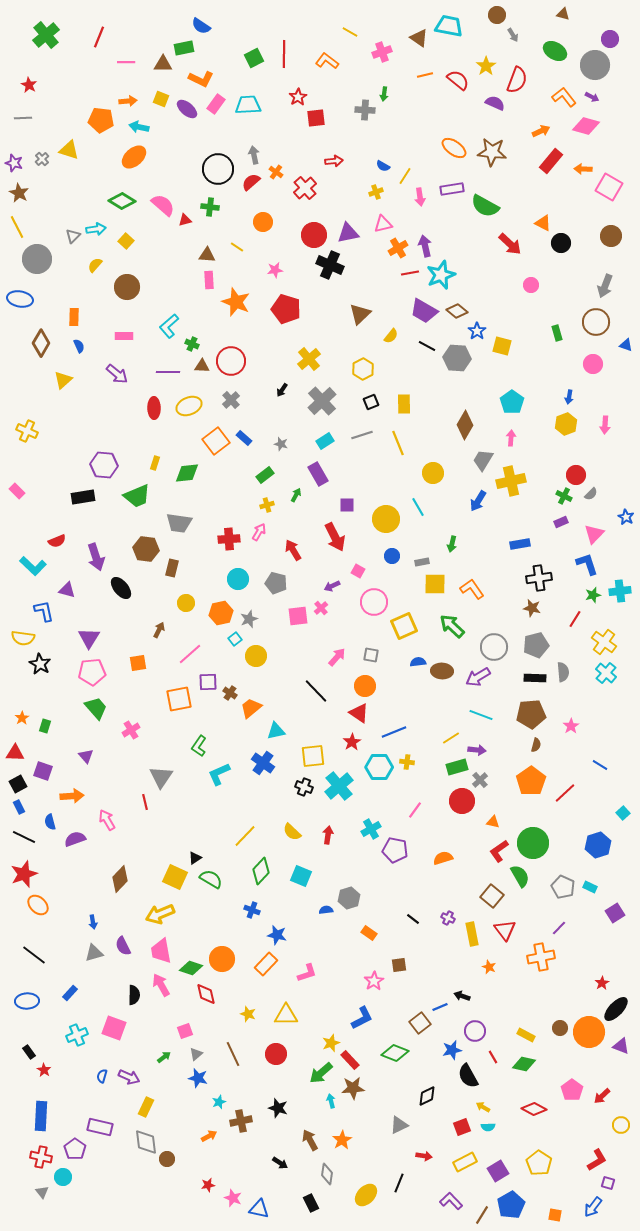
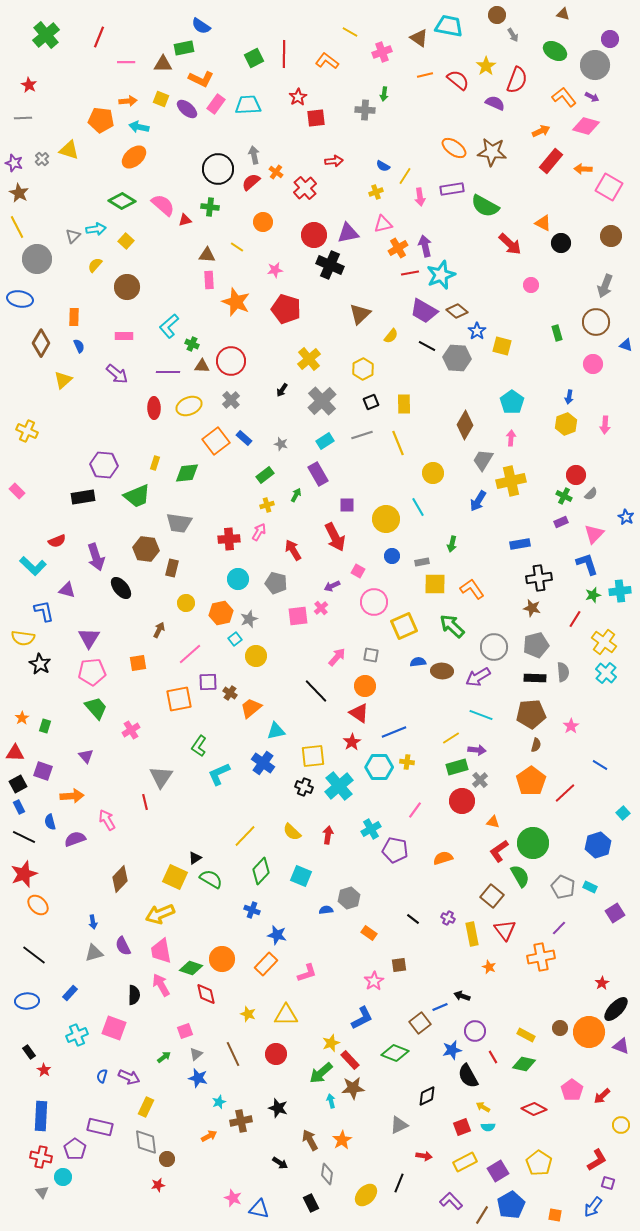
red star at (208, 1185): moved 50 px left
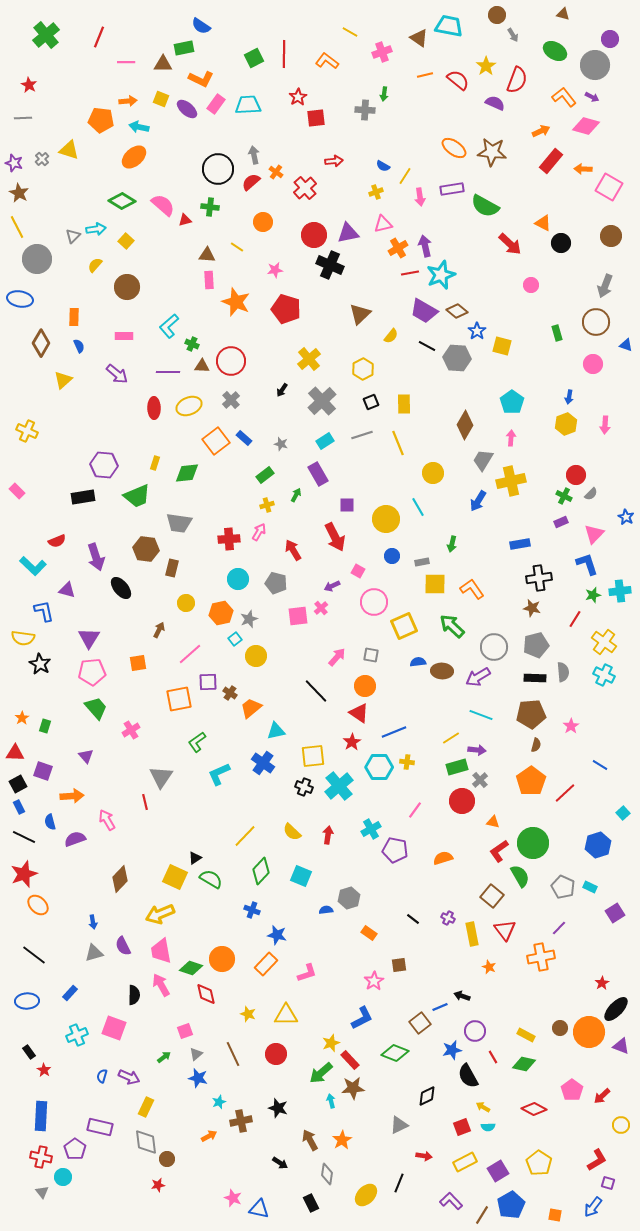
cyan cross at (606, 673): moved 2 px left, 2 px down; rotated 15 degrees counterclockwise
green L-shape at (199, 746): moved 2 px left, 4 px up; rotated 20 degrees clockwise
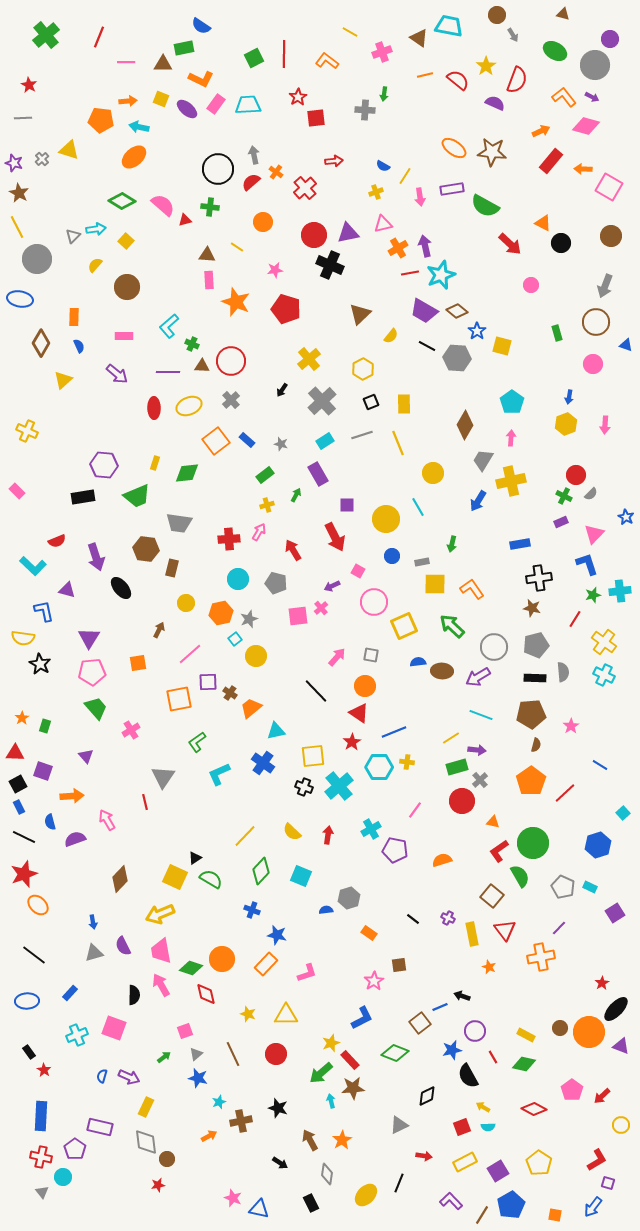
blue rectangle at (244, 438): moved 3 px right, 2 px down
gray triangle at (161, 777): moved 2 px right
orange semicircle at (443, 858): moved 1 px left, 2 px down
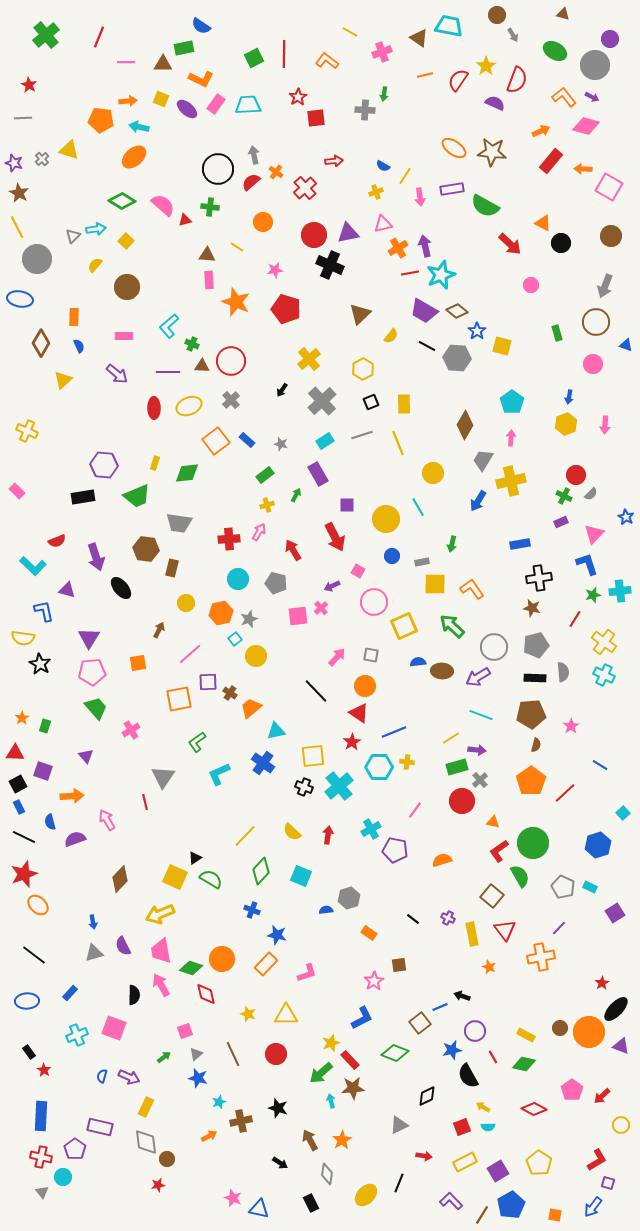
red semicircle at (458, 80): rotated 95 degrees counterclockwise
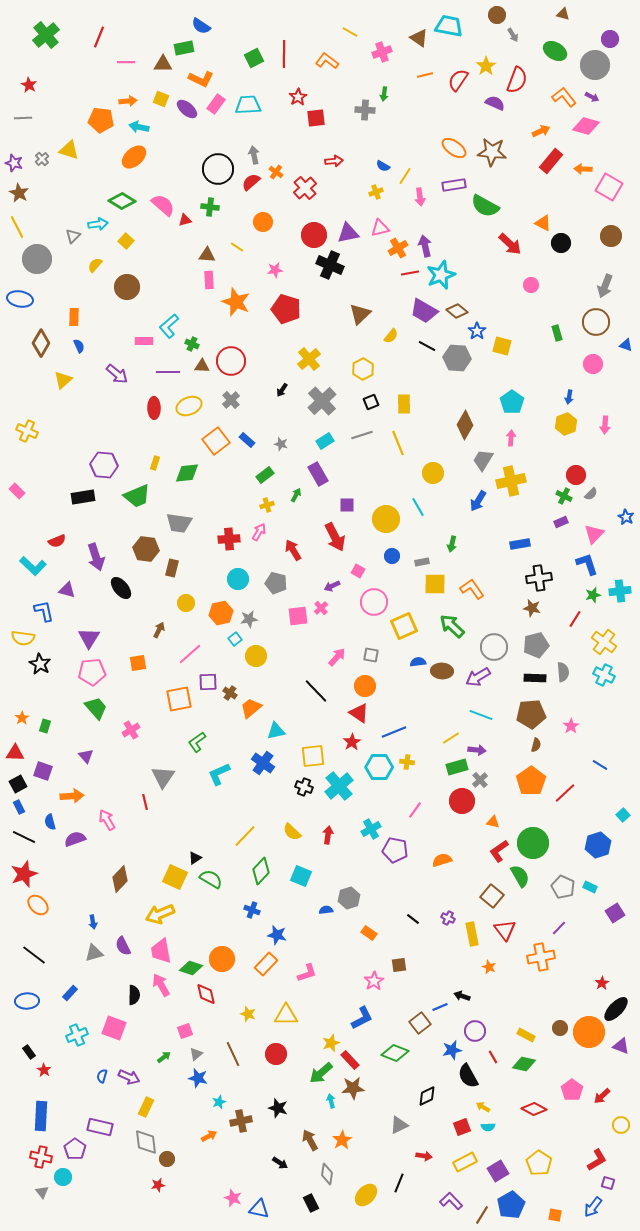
purple rectangle at (452, 189): moved 2 px right, 4 px up
pink triangle at (383, 224): moved 3 px left, 4 px down
cyan arrow at (96, 229): moved 2 px right, 5 px up
pink rectangle at (124, 336): moved 20 px right, 5 px down
gray star at (249, 619): rotated 12 degrees clockwise
cyan square at (623, 813): moved 2 px down
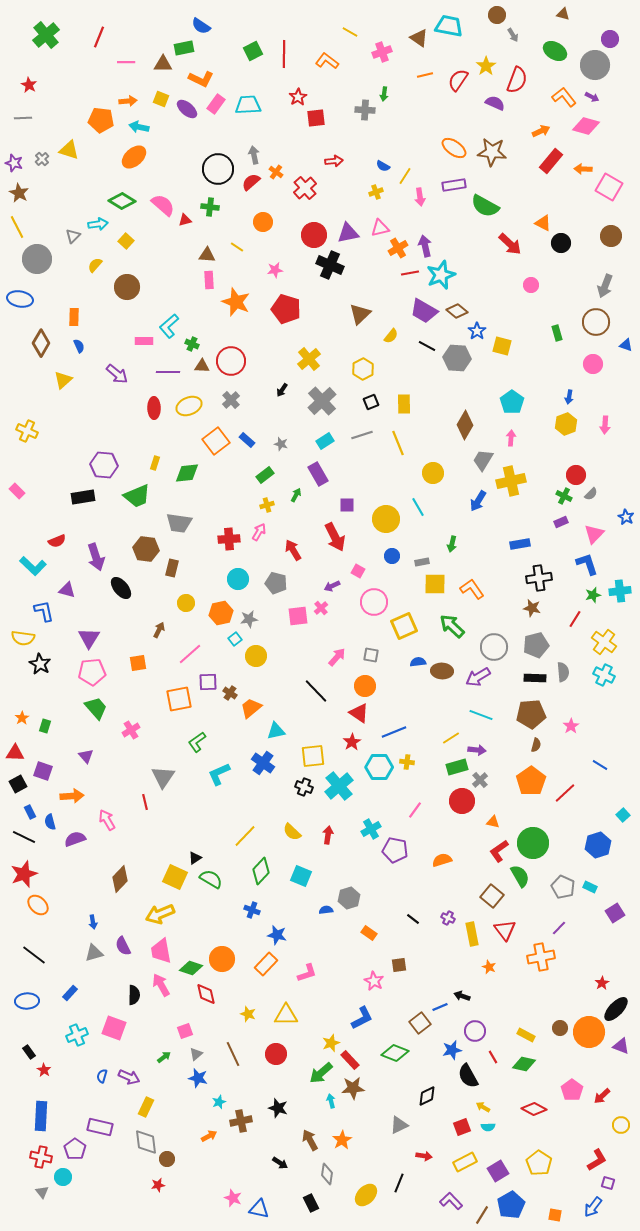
green square at (254, 58): moved 1 px left, 7 px up
blue rectangle at (19, 807): moved 11 px right, 5 px down
pink star at (374, 981): rotated 12 degrees counterclockwise
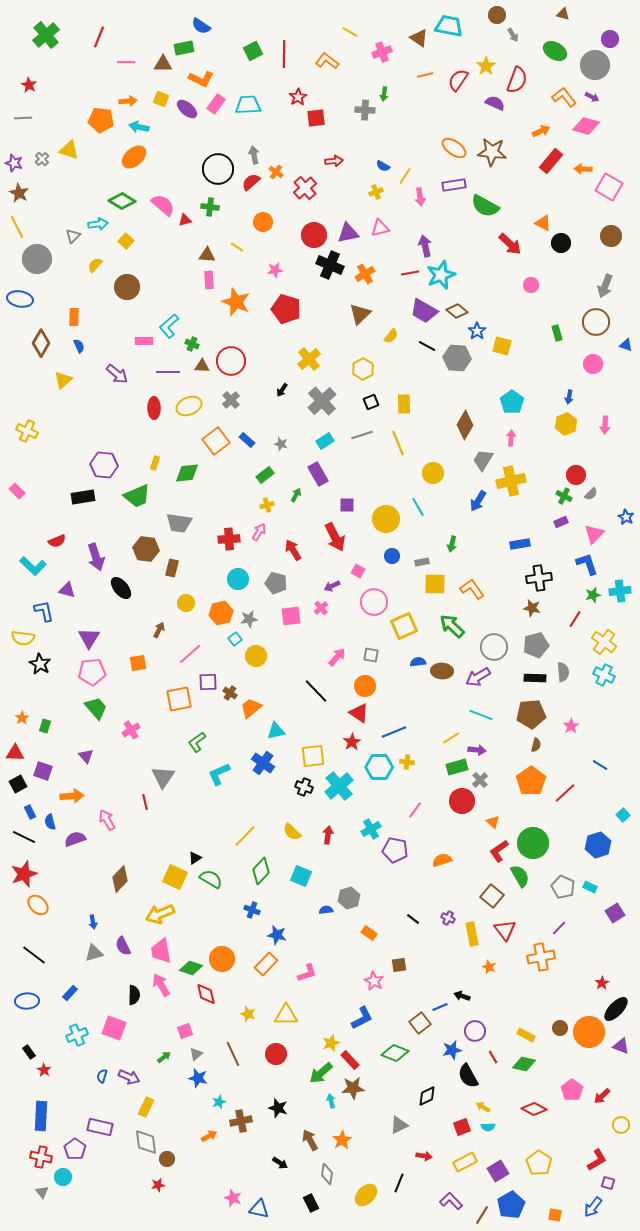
orange cross at (398, 248): moved 33 px left, 26 px down
pink square at (298, 616): moved 7 px left
orange triangle at (493, 822): rotated 32 degrees clockwise
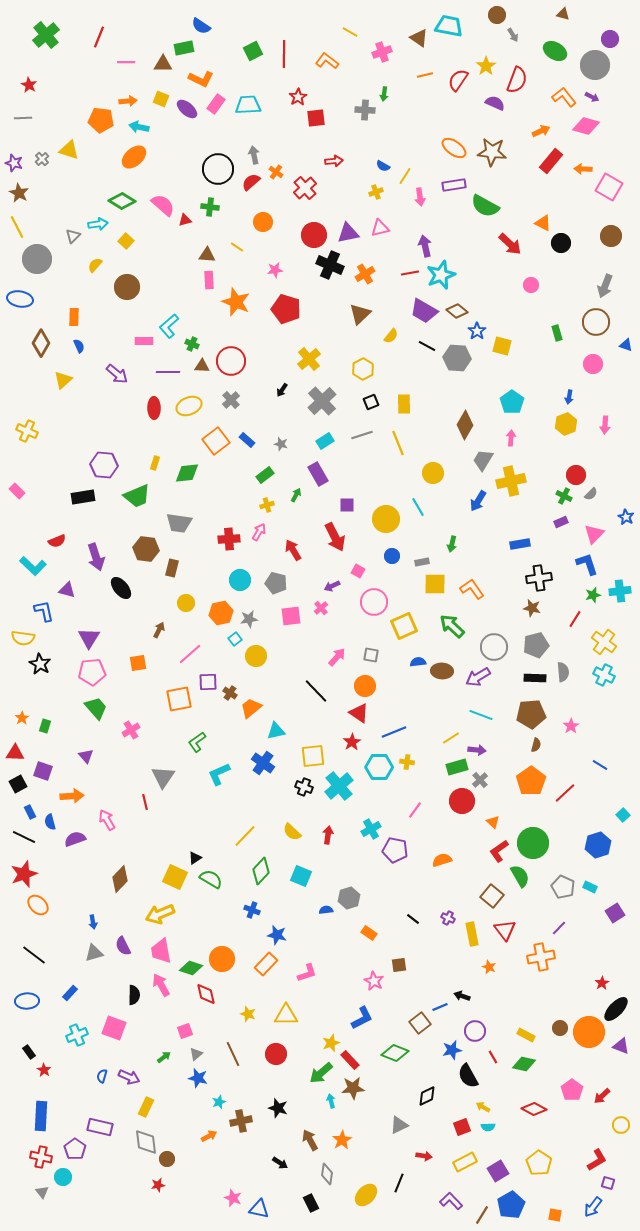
cyan circle at (238, 579): moved 2 px right, 1 px down
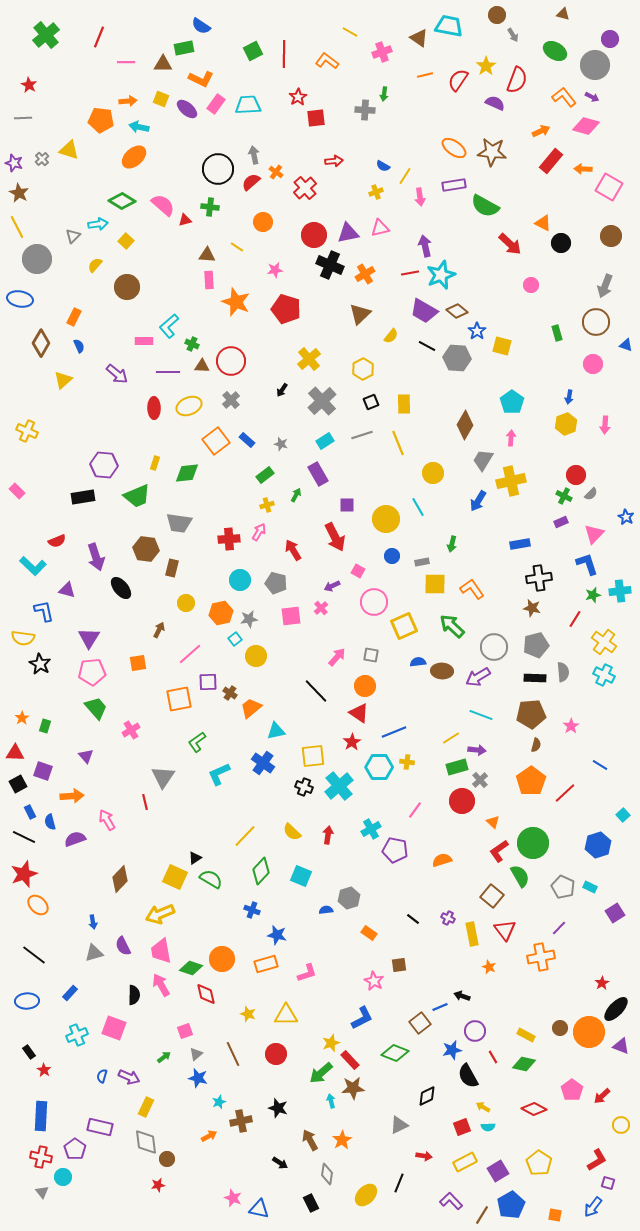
orange rectangle at (74, 317): rotated 24 degrees clockwise
orange rectangle at (266, 964): rotated 30 degrees clockwise
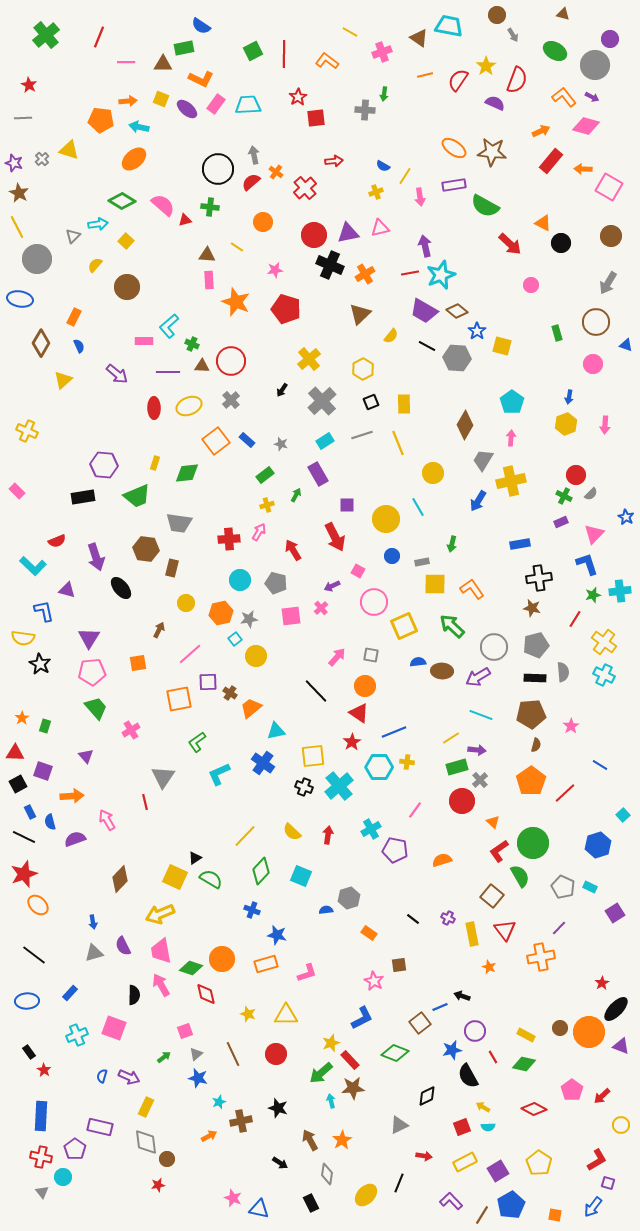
orange ellipse at (134, 157): moved 2 px down
gray arrow at (605, 286): moved 3 px right, 3 px up; rotated 10 degrees clockwise
